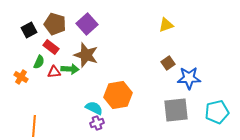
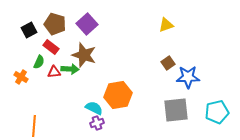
brown star: moved 2 px left
blue star: moved 1 px left, 1 px up
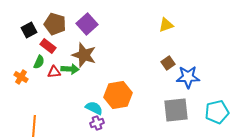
red rectangle: moved 3 px left, 1 px up
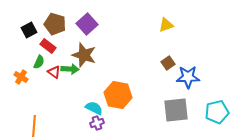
red triangle: rotated 40 degrees clockwise
orange hexagon: rotated 20 degrees clockwise
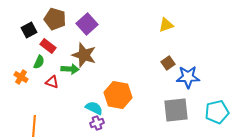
brown pentagon: moved 5 px up
red triangle: moved 2 px left, 10 px down; rotated 16 degrees counterclockwise
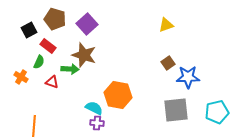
purple cross: rotated 24 degrees clockwise
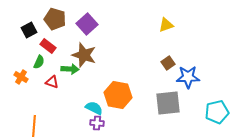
gray square: moved 8 px left, 7 px up
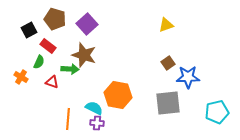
orange line: moved 34 px right, 7 px up
